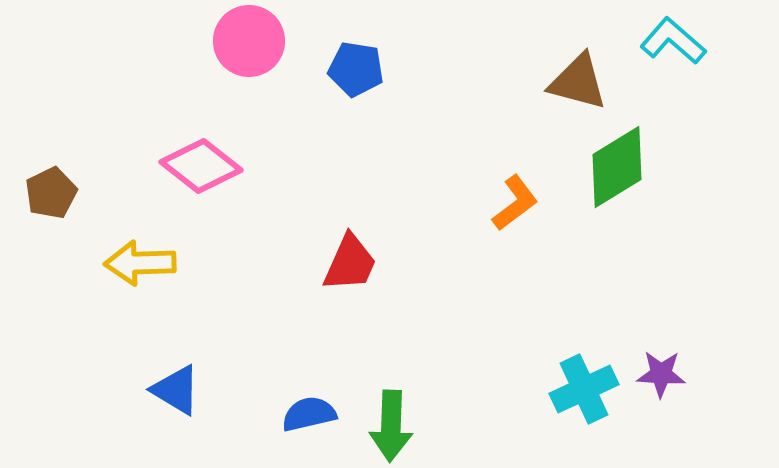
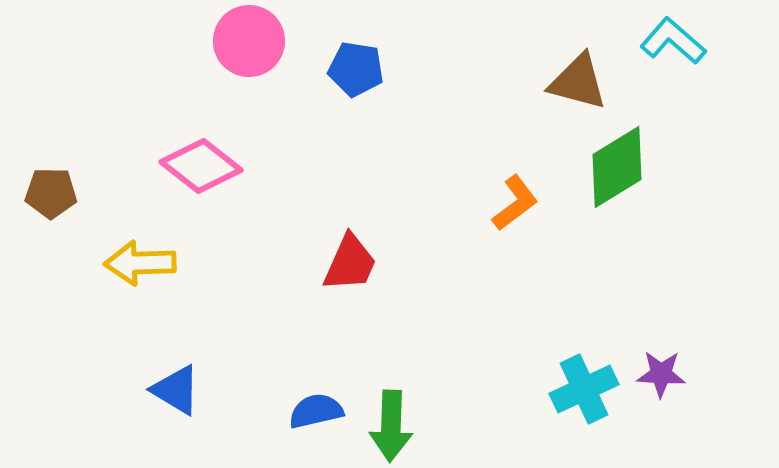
brown pentagon: rotated 27 degrees clockwise
blue semicircle: moved 7 px right, 3 px up
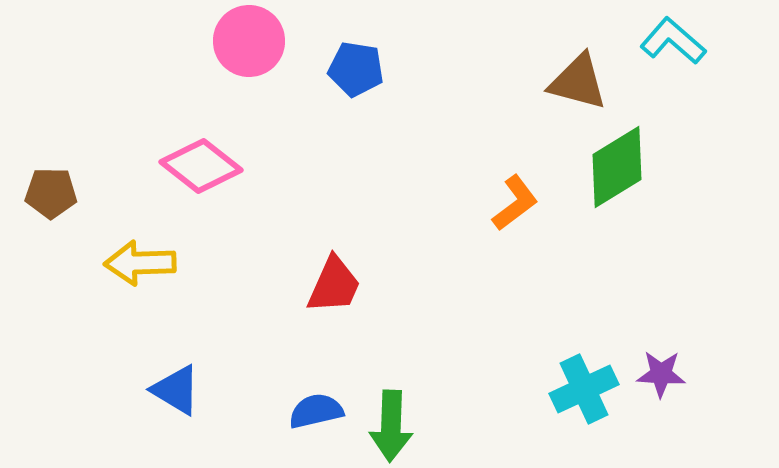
red trapezoid: moved 16 px left, 22 px down
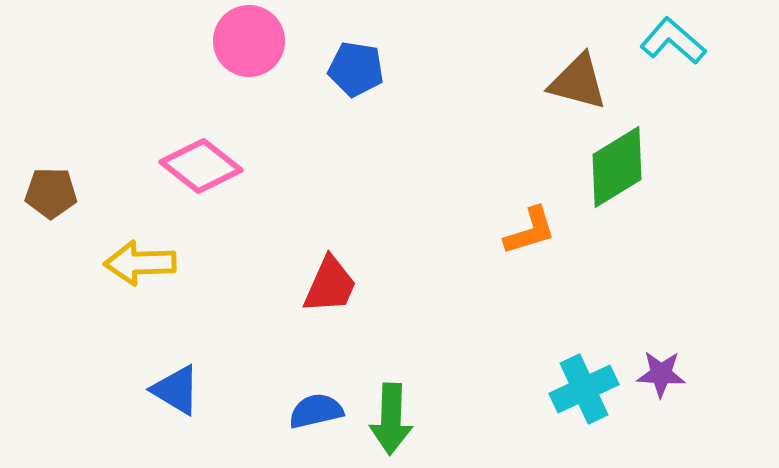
orange L-shape: moved 15 px right, 28 px down; rotated 20 degrees clockwise
red trapezoid: moved 4 px left
green arrow: moved 7 px up
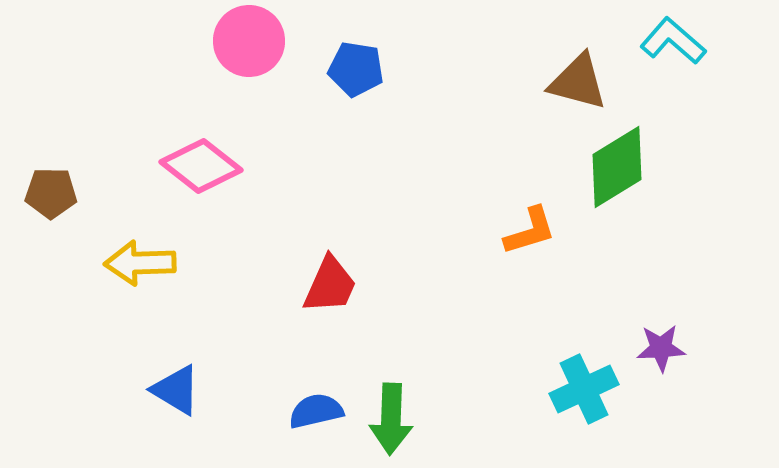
purple star: moved 26 px up; rotated 6 degrees counterclockwise
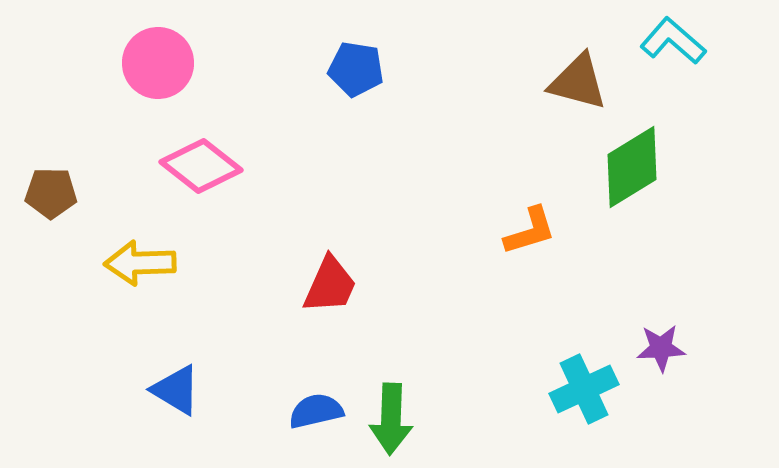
pink circle: moved 91 px left, 22 px down
green diamond: moved 15 px right
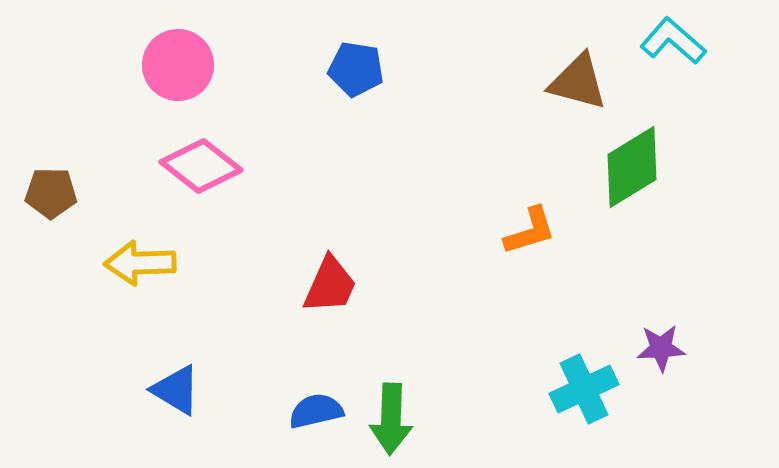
pink circle: moved 20 px right, 2 px down
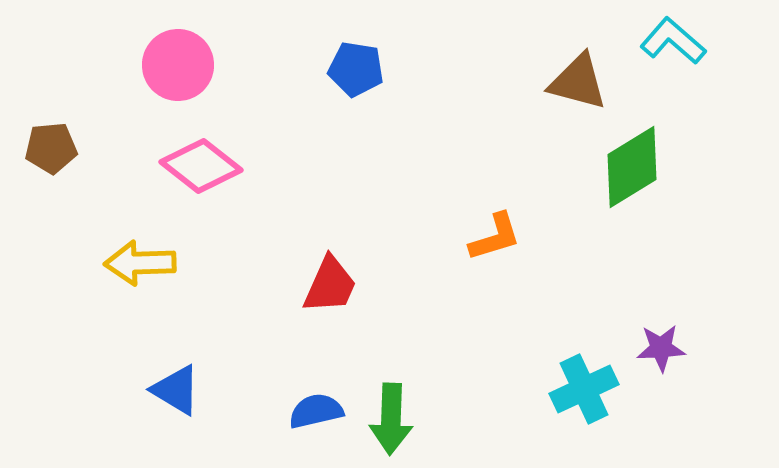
brown pentagon: moved 45 px up; rotated 6 degrees counterclockwise
orange L-shape: moved 35 px left, 6 px down
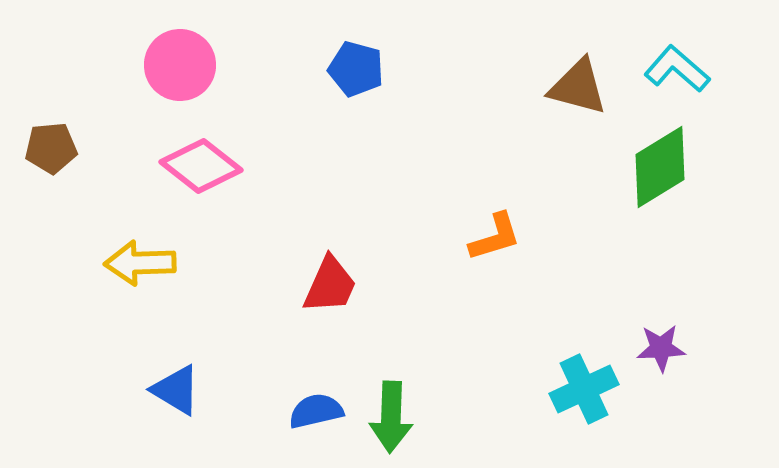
cyan L-shape: moved 4 px right, 28 px down
pink circle: moved 2 px right
blue pentagon: rotated 6 degrees clockwise
brown triangle: moved 5 px down
green diamond: moved 28 px right
green arrow: moved 2 px up
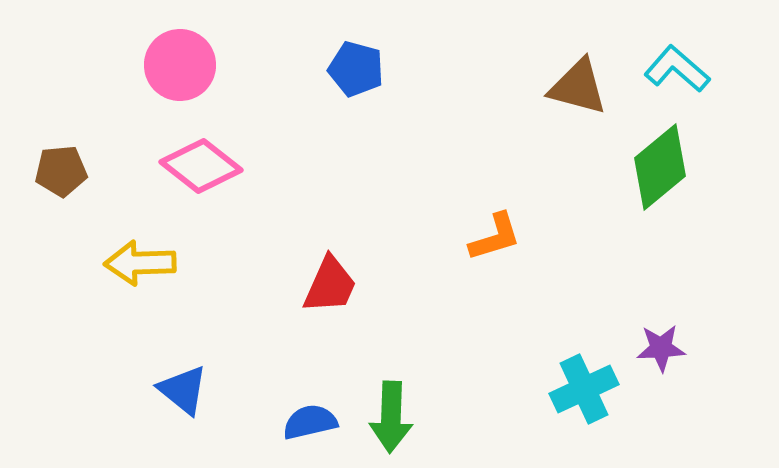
brown pentagon: moved 10 px right, 23 px down
green diamond: rotated 8 degrees counterclockwise
blue triangle: moved 7 px right; rotated 8 degrees clockwise
blue semicircle: moved 6 px left, 11 px down
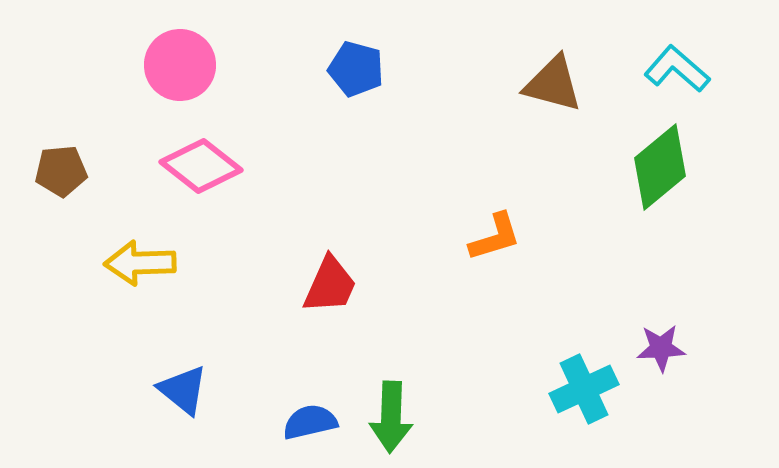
brown triangle: moved 25 px left, 3 px up
